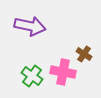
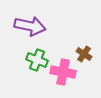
green cross: moved 5 px right, 16 px up; rotated 15 degrees counterclockwise
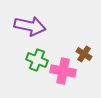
pink cross: moved 1 px up
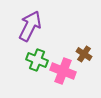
purple arrow: rotated 76 degrees counterclockwise
pink cross: rotated 10 degrees clockwise
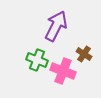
purple arrow: moved 26 px right
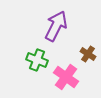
brown cross: moved 4 px right
pink cross: moved 3 px right, 6 px down; rotated 15 degrees clockwise
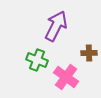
brown cross: moved 1 px right, 1 px up; rotated 35 degrees counterclockwise
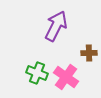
green cross: moved 13 px down
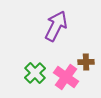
brown cross: moved 3 px left, 9 px down
green cross: moved 2 px left; rotated 25 degrees clockwise
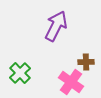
green cross: moved 15 px left
pink cross: moved 5 px right, 5 px down
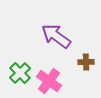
purple arrow: moved 10 px down; rotated 80 degrees counterclockwise
pink cross: moved 22 px left, 1 px up
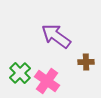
pink cross: moved 2 px left
